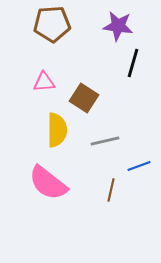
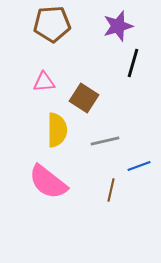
purple star: rotated 24 degrees counterclockwise
pink semicircle: moved 1 px up
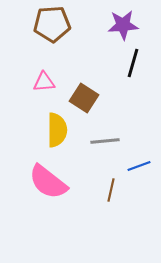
purple star: moved 5 px right, 1 px up; rotated 12 degrees clockwise
gray line: rotated 8 degrees clockwise
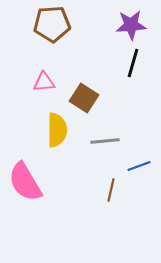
purple star: moved 8 px right
pink semicircle: moved 23 px left; rotated 21 degrees clockwise
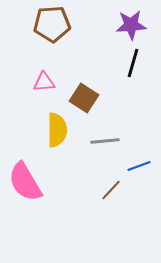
brown line: rotated 30 degrees clockwise
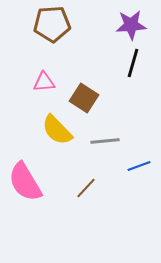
yellow semicircle: rotated 136 degrees clockwise
brown line: moved 25 px left, 2 px up
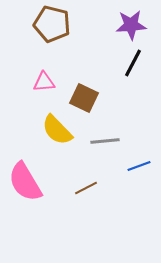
brown pentagon: rotated 18 degrees clockwise
black line: rotated 12 degrees clockwise
brown square: rotated 8 degrees counterclockwise
brown line: rotated 20 degrees clockwise
